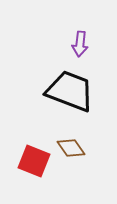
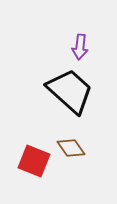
purple arrow: moved 3 px down
black trapezoid: rotated 21 degrees clockwise
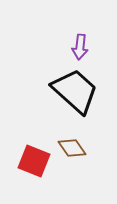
black trapezoid: moved 5 px right
brown diamond: moved 1 px right
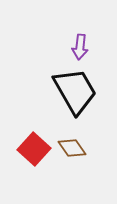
black trapezoid: rotated 18 degrees clockwise
red square: moved 12 px up; rotated 20 degrees clockwise
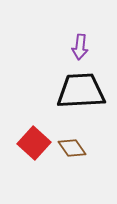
black trapezoid: moved 6 px right; rotated 63 degrees counterclockwise
red square: moved 6 px up
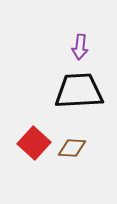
black trapezoid: moved 2 px left
brown diamond: rotated 52 degrees counterclockwise
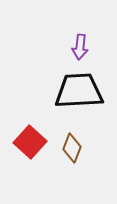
red square: moved 4 px left, 1 px up
brown diamond: rotated 72 degrees counterclockwise
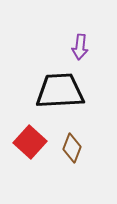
black trapezoid: moved 19 px left
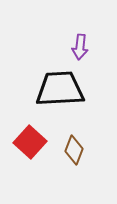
black trapezoid: moved 2 px up
brown diamond: moved 2 px right, 2 px down
